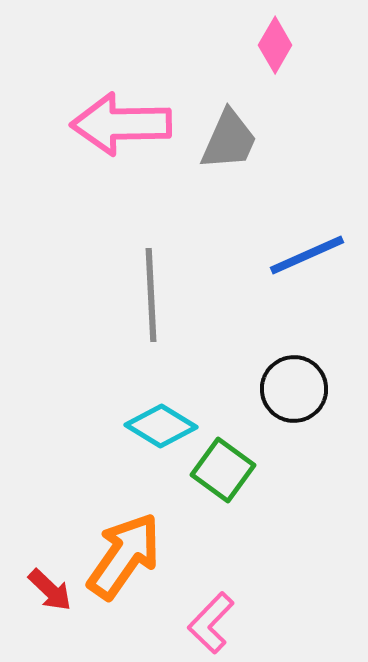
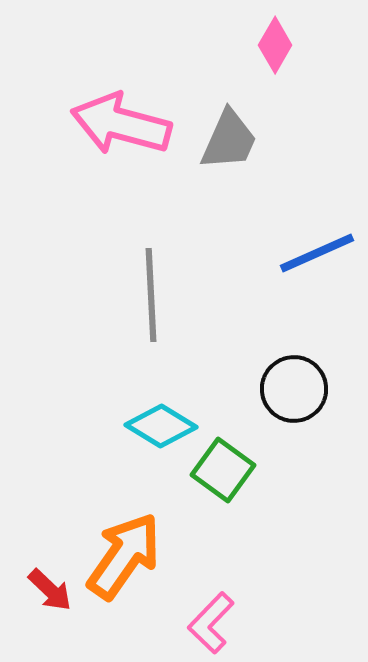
pink arrow: rotated 16 degrees clockwise
blue line: moved 10 px right, 2 px up
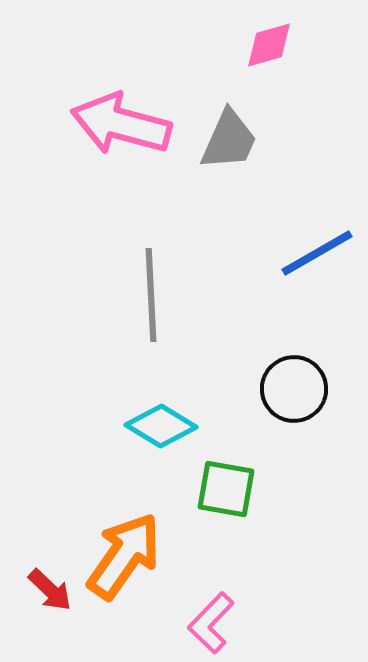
pink diamond: moved 6 px left; rotated 44 degrees clockwise
blue line: rotated 6 degrees counterclockwise
green square: moved 3 px right, 19 px down; rotated 26 degrees counterclockwise
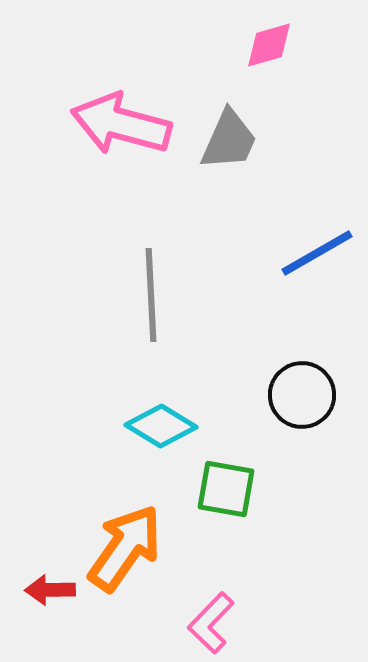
black circle: moved 8 px right, 6 px down
orange arrow: moved 1 px right, 8 px up
red arrow: rotated 135 degrees clockwise
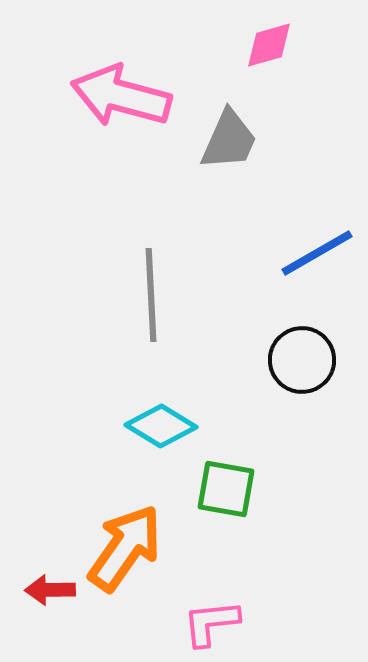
pink arrow: moved 28 px up
black circle: moved 35 px up
pink L-shape: rotated 40 degrees clockwise
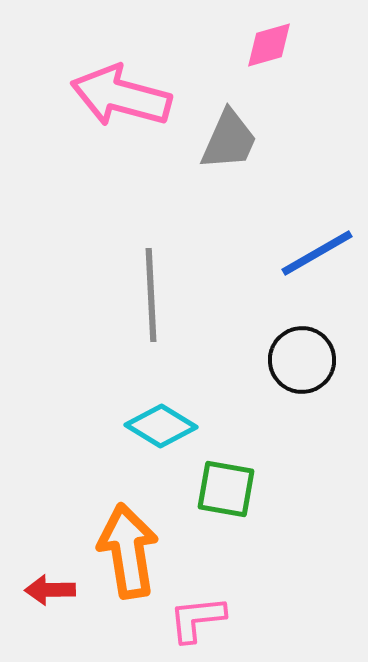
orange arrow: moved 3 px right, 3 px down; rotated 44 degrees counterclockwise
pink L-shape: moved 14 px left, 4 px up
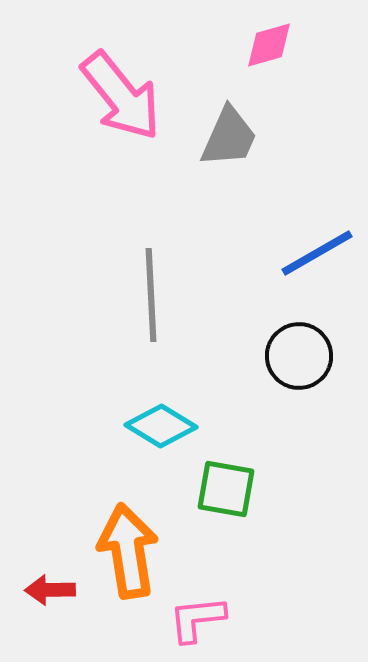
pink arrow: rotated 144 degrees counterclockwise
gray trapezoid: moved 3 px up
black circle: moved 3 px left, 4 px up
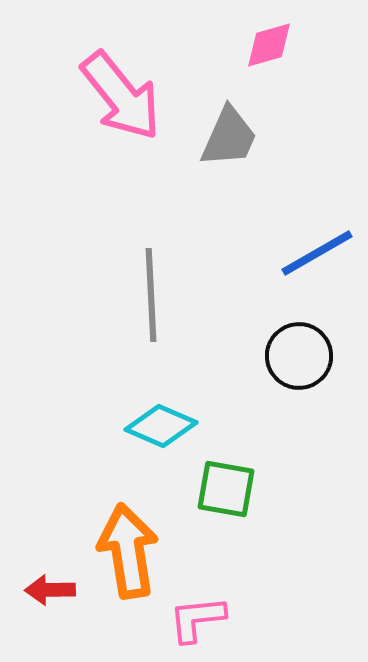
cyan diamond: rotated 8 degrees counterclockwise
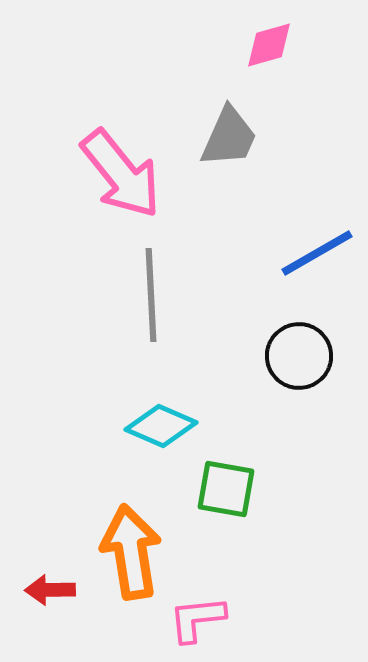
pink arrow: moved 78 px down
orange arrow: moved 3 px right, 1 px down
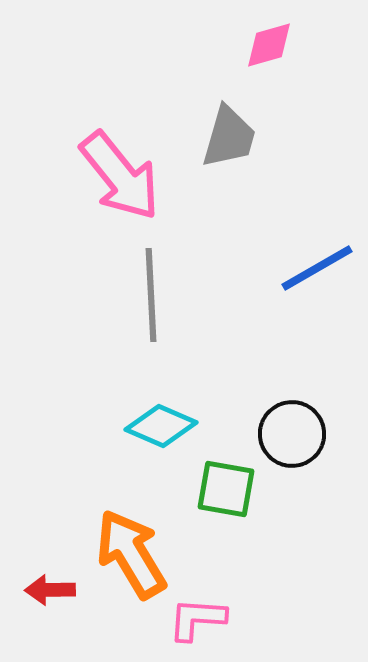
gray trapezoid: rotated 8 degrees counterclockwise
pink arrow: moved 1 px left, 2 px down
blue line: moved 15 px down
black circle: moved 7 px left, 78 px down
orange arrow: moved 2 px down; rotated 22 degrees counterclockwise
pink L-shape: rotated 10 degrees clockwise
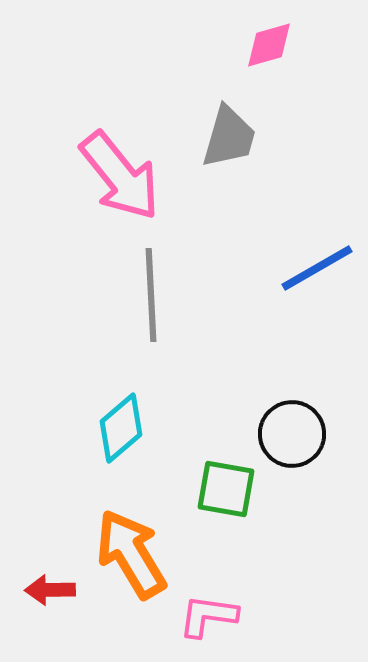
cyan diamond: moved 40 px left, 2 px down; rotated 64 degrees counterclockwise
pink L-shape: moved 11 px right, 3 px up; rotated 4 degrees clockwise
